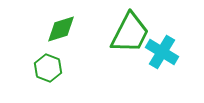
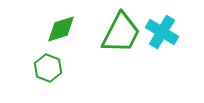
green trapezoid: moved 9 px left
cyan cross: moved 20 px up
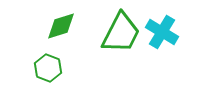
green diamond: moved 3 px up
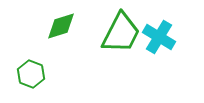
cyan cross: moved 3 px left, 5 px down
green hexagon: moved 17 px left, 6 px down
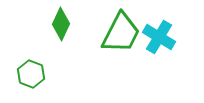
green diamond: moved 2 px up; rotated 48 degrees counterclockwise
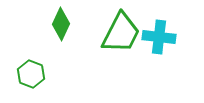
cyan cross: rotated 24 degrees counterclockwise
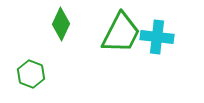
cyan cross: moved 2 px left
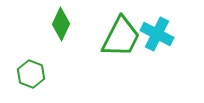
green trapezoid: moved 4 px down
cyan cross: moved 3 px up; rotated 20 degrees clockwise
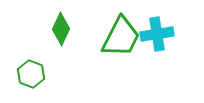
green diamond: moved 5 px down
cyan cross: rotated 36 degrees counterclockwise
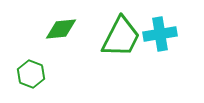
green diamond: rotated 60 degrees clockwise
cyan cross: moved 3 px right
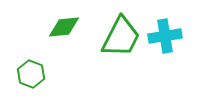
green diamond: moved 3 px right, 2 px up
cyan cross: moved 5 px right, 2 px down
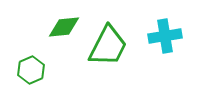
green trapezoid: moved 13 px left, 9 px down
green hexagon: moved 4 px up; rotated 16 degrees clockwise
